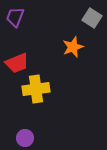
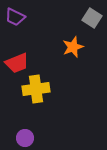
purple trapezoid: rotated 85 degrees counterclockwise
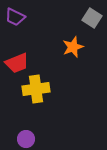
purple circle: moved 1 px right, 1 px down
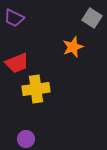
purple trapezoid: moved 1 px left, 1 px down
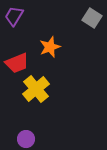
purple trapezoid: moved 2 px up; rotated 95 degrees clockwise
orange star: moved 23 px left
yellow cross: rotated 32 degrees counterclockwise
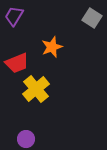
orange star: moved 2 px right
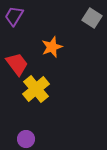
red trapezoid: moved 1 px down; rotated 105 degrees counterclockwise
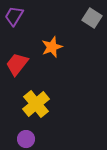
red trapezoid: rotated 105 degrees counterclockwise
yellow cross: moved 15 px down
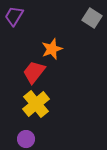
orange star: moved 2 px down
red trapezoid: moved 17 px right, 8 px down
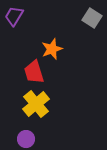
red trapezoid: rotated 55 degrees counterclockwise
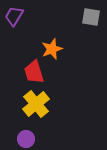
gray square: moved 1 px left, 1 px up; rotated 24 degrees counterclockwise
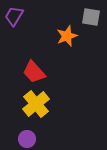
orange star: moved 15 px right, 13 px up
red trapezoid: rotated 25 degrees counterclockwise
purple circle: moved 1 px right
